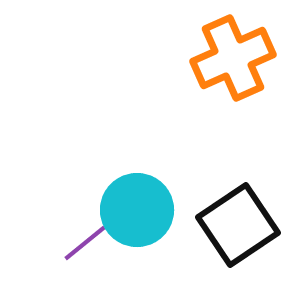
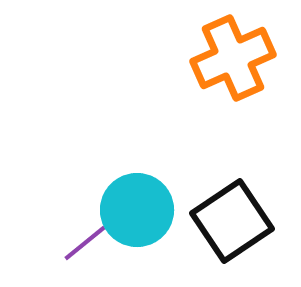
black square: moved 6 px left, 4 px up
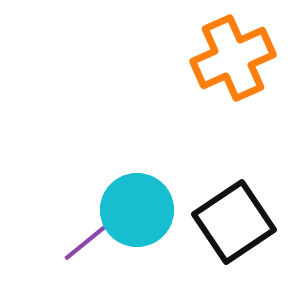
black square: moved 2 px right, 1 px down
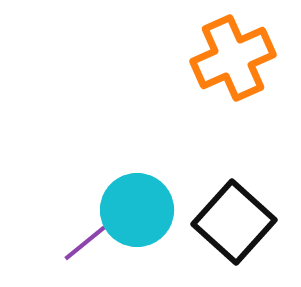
black square: rotated 14 degrees counterclockwise
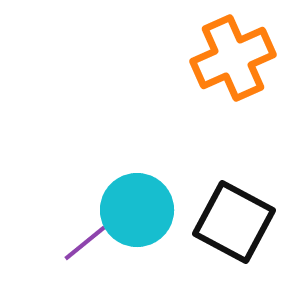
black square: rotated 14 degrees counterclockwise
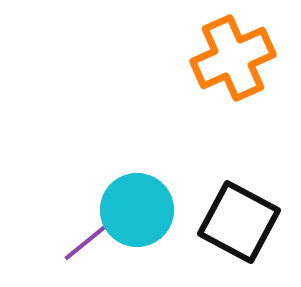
black square: moved 5 px right
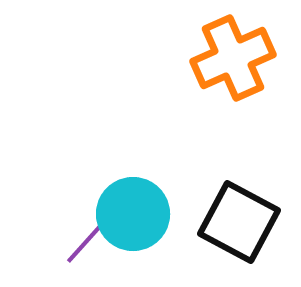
cyan circle: moved 4 px left, 4 px down
purple line: rotated 9 degrees counterclockwise
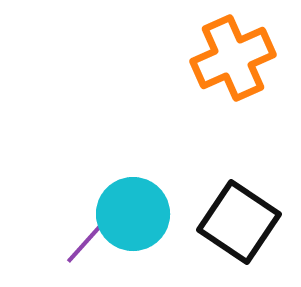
black square: rotated 6 degrees clockwise
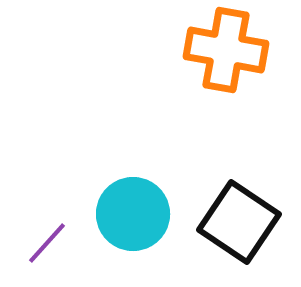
orange cross: moved 7 px left, 8 px up; rotated 34 degrees clockwise
purple line: moved 38 px left
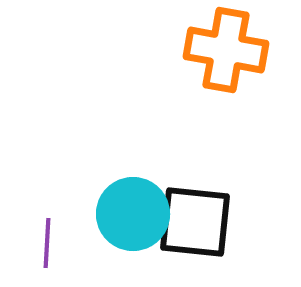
black square: moved 44 px left; rotated 28 degrees counterclockwise
purple line: rotated 39 degrees counterclockwise
